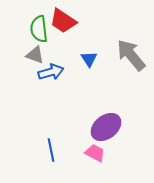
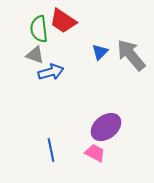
blue triangle: moved 11 px right, 7 px up; rotated 18 degrees clockwise
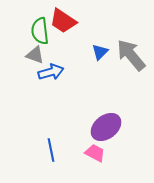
green semicircle: moved 1 px right, 2 px down
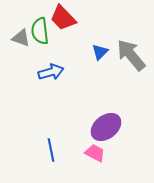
red trapezoid: moved 3 px up; rotated 12 degrees clockwise
gray triangle: moved 14 px left, 17 px up
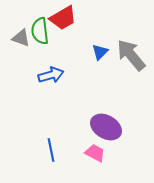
red trapezoid: rotated 76 degrees counterclockwise
blue arrow: moved 3 px down
purple ellipse: rotated 68 degrees clockwise
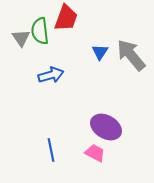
red trapezoid: moved 3 px right; rotated 40 degrees counterclockwise
gray triangle: rotated 36 degrees clockwise
blue triangle: rotated 12 degrees counterclockwise
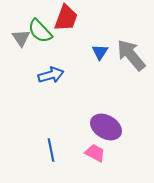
green semicircle: rotated 36 degrees counterclockwise
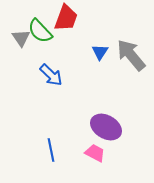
blue arrow: rotated 60 degrees clockwise
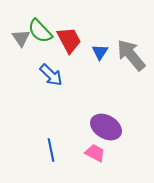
red trapezoid: moved 3 px right, 22 px down; rotated 48 degrees counterclockwise
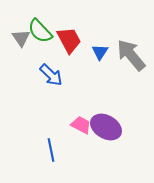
pink trapezoid: moved 14 px left, 28 px up
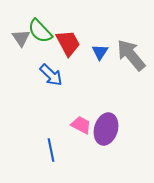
red trapezoid: moved 1 px left, 3 px down
purple ellipse: moved 2 px down; rotated 76 degrees clockwise
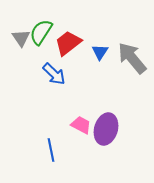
green semicircle: moved 1 px right, 1 px down; rotated 76 degrees clockwise
red trapezoid: rotated 100 degrees counterclockwise
gray arrow: moved 1 px right, 3 px down
blue arrow: moved 3 px right, 1 px up
